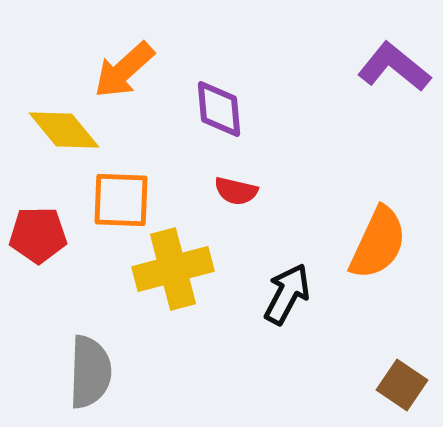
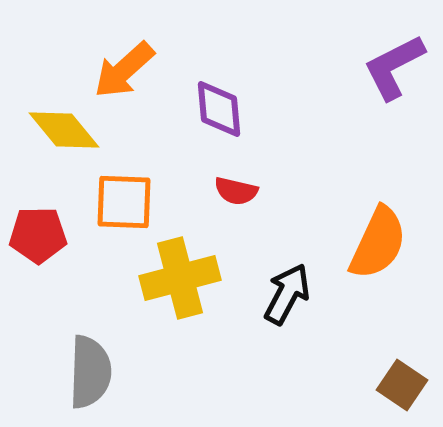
purple L-shape: rotated 66 degrees counterclockwise
orange square: moved 3 px right, 2 px down
yellow cross: moved 7 px right, 9 px down
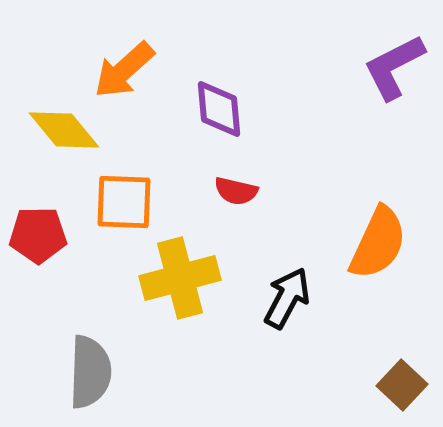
black arrow: moved 4 px down
brown square: rotated 9 degrees clockwise
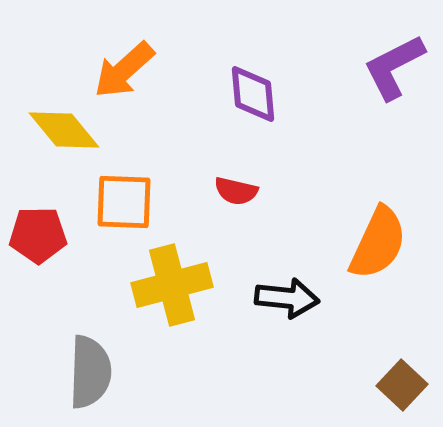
purple diamond: moved 34 px right, 15 px up
yellow cross: moved 8 px left, 7 px down
black arrow: rotated 68 degrees clockwise
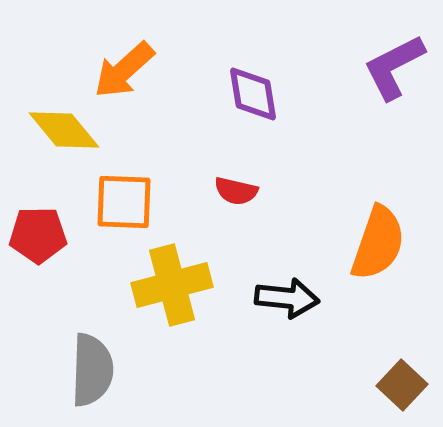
purple diamond: rotated 4 degrees counterclockwise
orange semicircle: rotated 6 degrees counterclockwise
gray semicircle: moved 2 px right, 2 px up
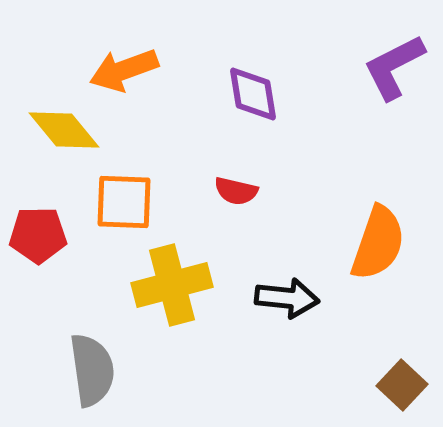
orange arrow: rotated 22 degrees clockwise
gray semicircle: rotated 10 degrees counterclockwise
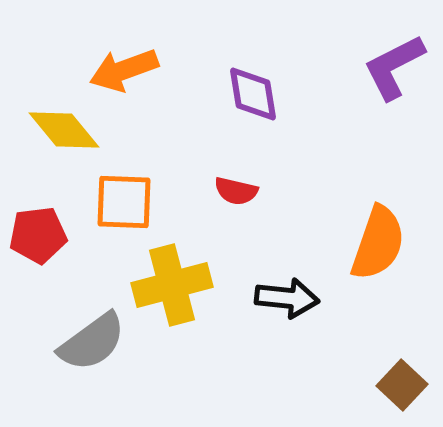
red pentagon: rotated 6 degrees counterclockwise
gray semicircle: moved 28 px up; rotated 62 degrees clockwise
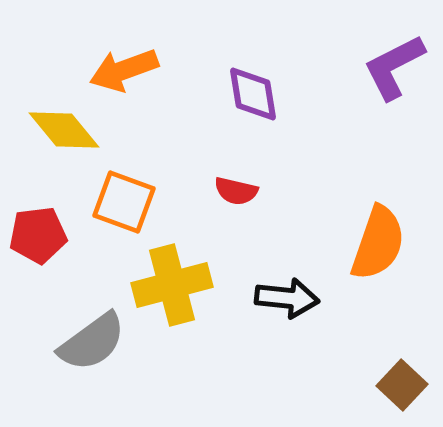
orange square: rotated 18 degrees clockwise
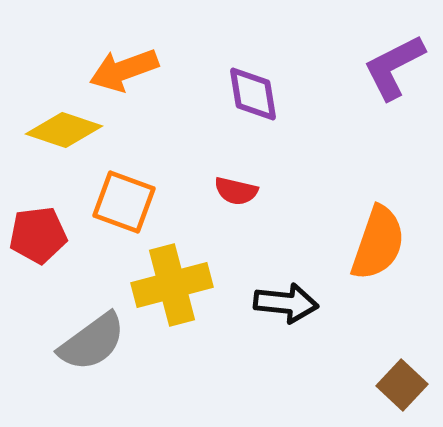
yellow diamond: rotated 32 degrees counterclockwise
black arrow: moved 1 px left, 5 px down
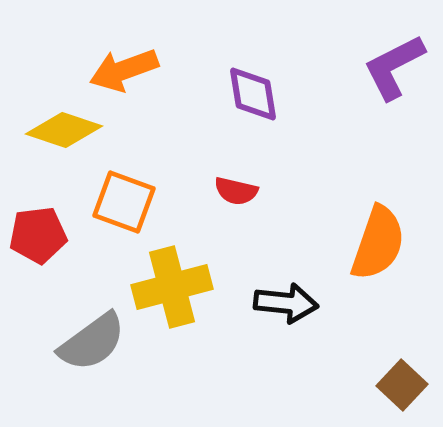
yellow cross: moved 2 px down
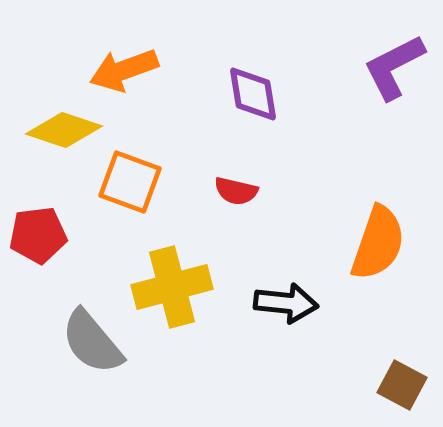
orange square: moved 6 px right, 20 px up
gray semicircle: rotated 86 degrees clockwise
brown square: rotated 15 degrees counterclockwise
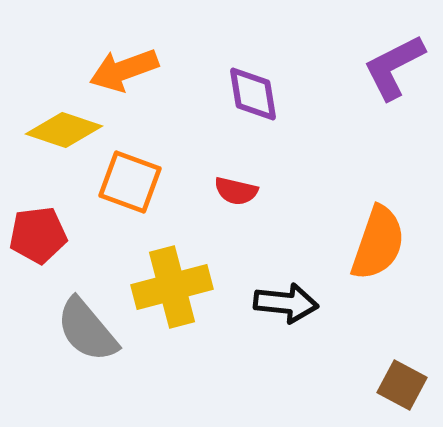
gray semicircle: moved 5 px left, 12 px up
